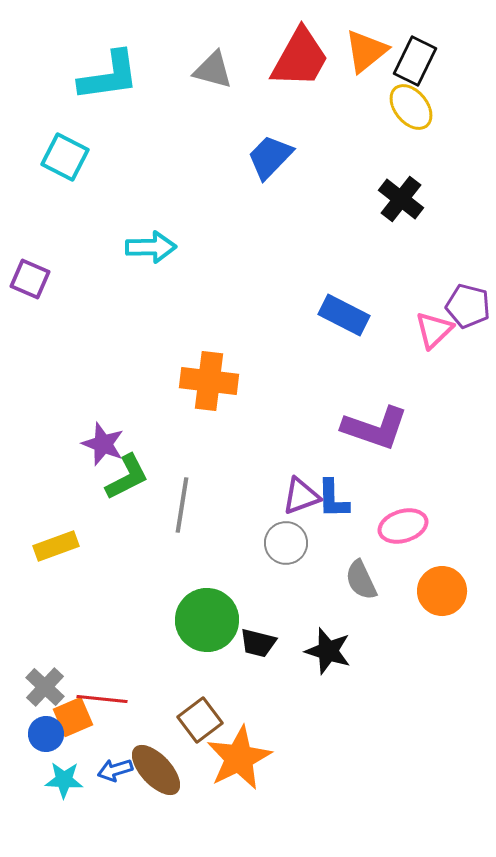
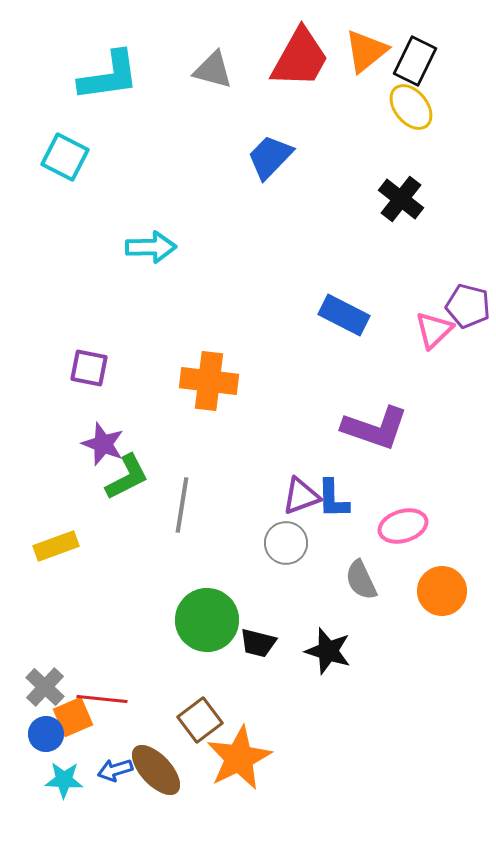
purple square: moved 59 px right, 89 px down; rotated 12 degrees counterclockwise
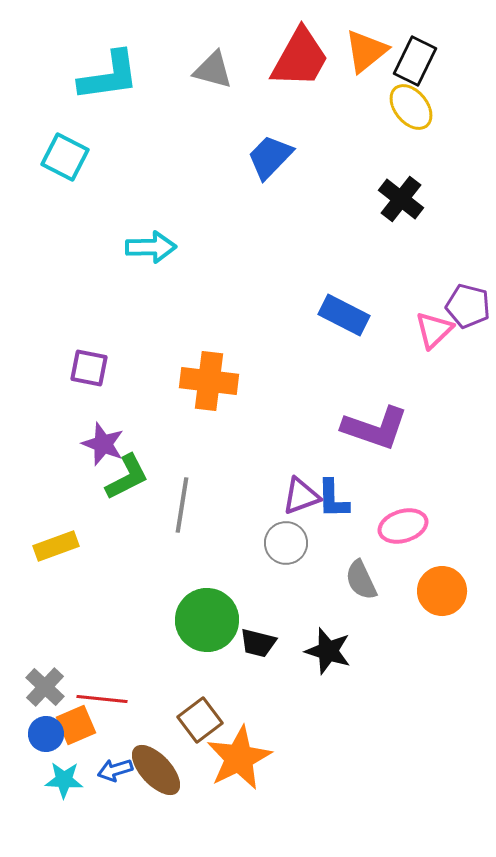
orange square: moved 3 px right, 8 px down
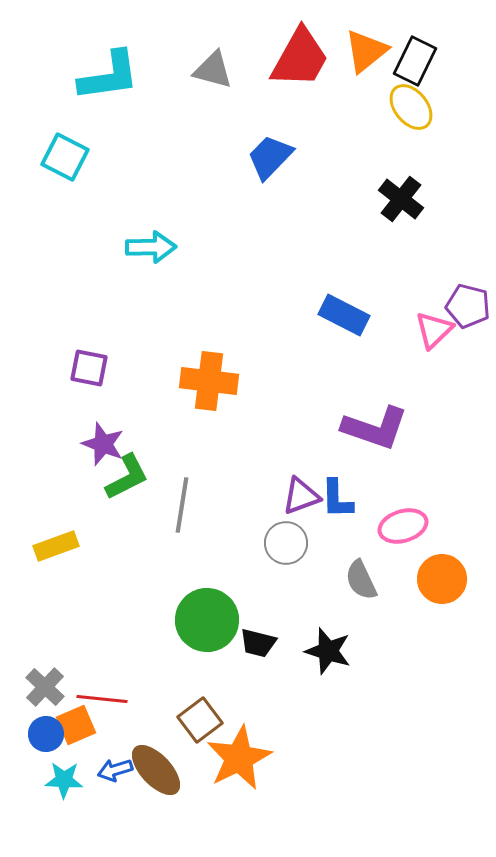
blue L-shape: moved 4 px right
orange circle: moved 12 px up
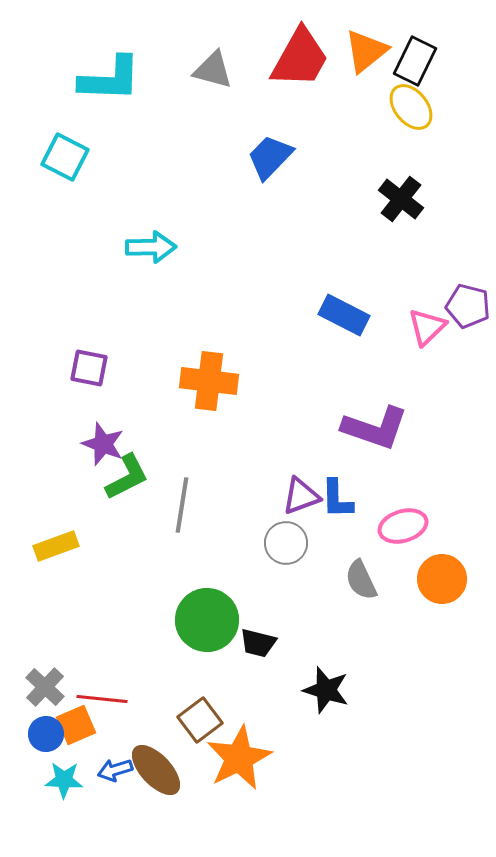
cyan L-shape: moved 1 px right, 3 px down; rotated 10 degrees clockwise
pink triangle: moved 7 px left, 3 px up
black star: moved 2 px left, 39 px down
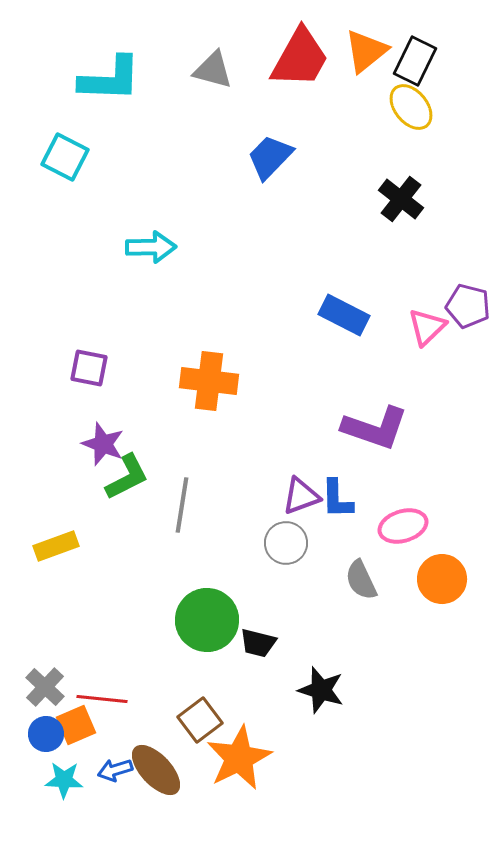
black star: moved 5 px left
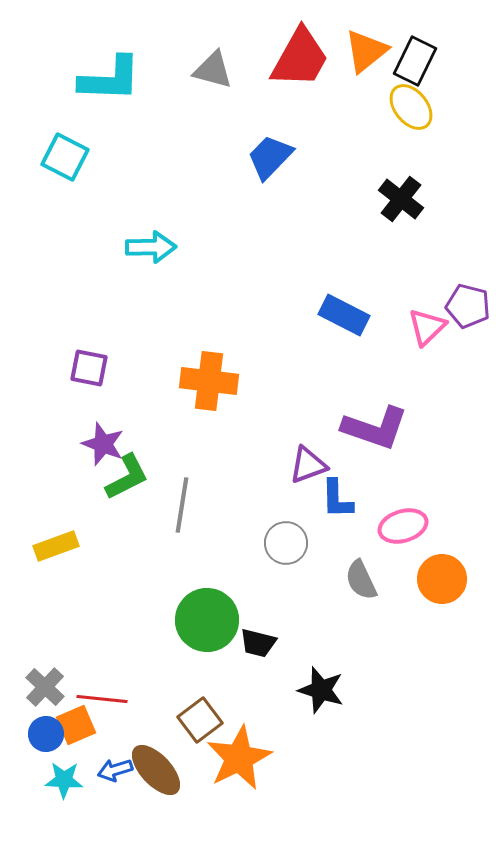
purple triangle: moved 7 px right, 31 px up
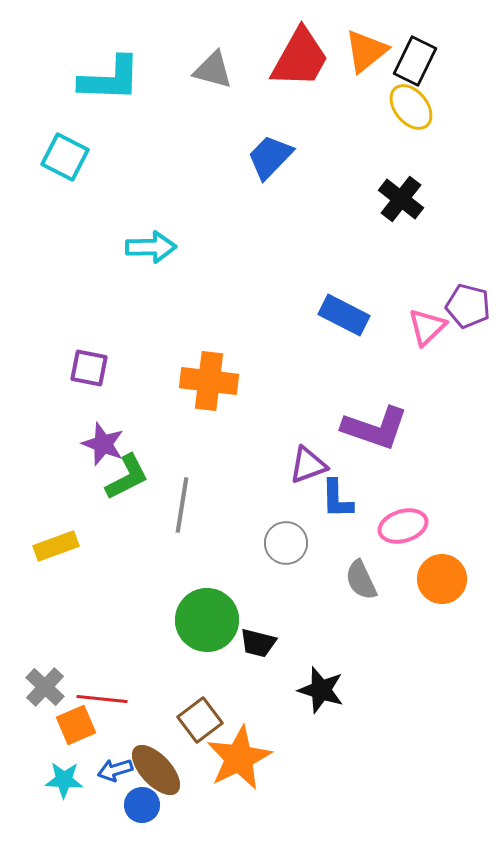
blue circle: moved 96 px right, 71 px down
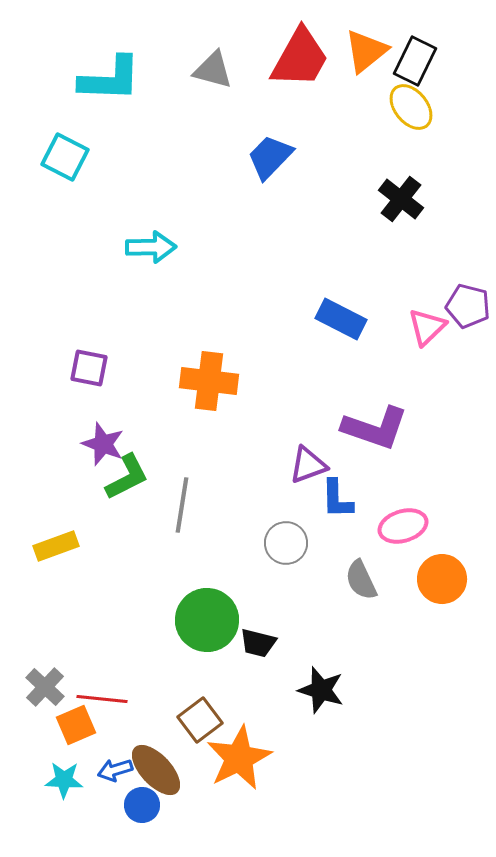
blue rectangle: moved 3 px left, 4 px down
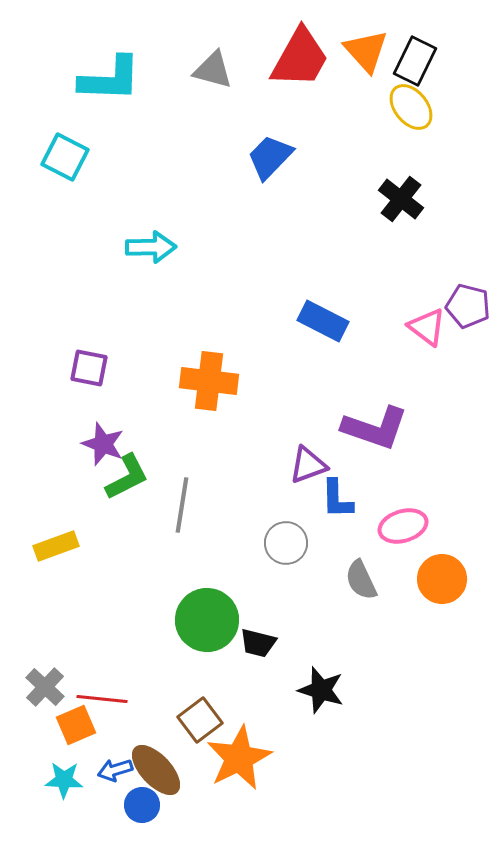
orange triangle: rotated 33 degrees counterclockwise
blue rectangle: moved 18 px left, 2 px down
pink triangle: rotated 39 degrees counterclockwise
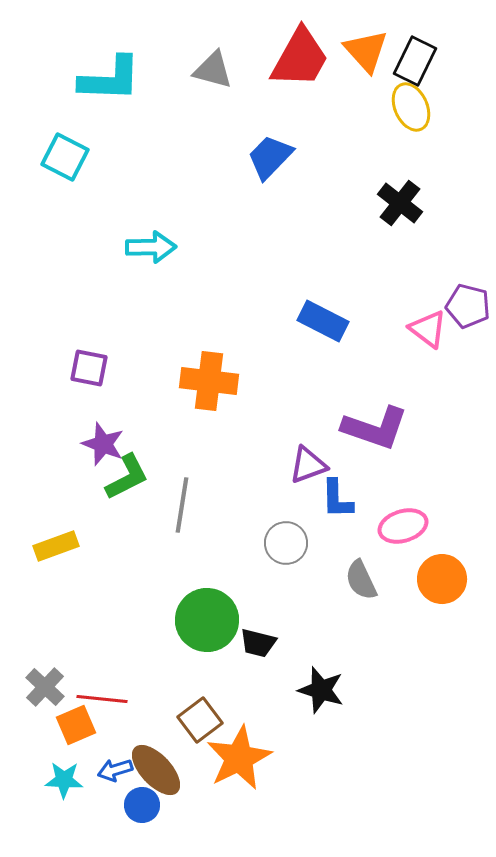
yellow ellipse: rotated 15 degrees clockwise
black cross: moved 1 px left, 4 px down
pink triangle: moved 1 px right, 2 px down
